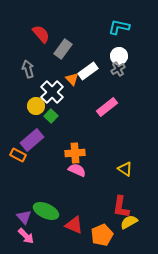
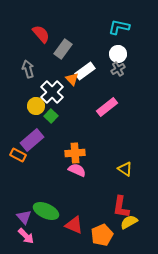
white circle: moved 1 px left, 2 px up
white rectangle: moved 3 px left
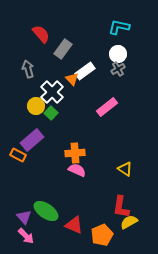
green square: moved 3 px up
green ellipse: rotated 10 degrees clockwise
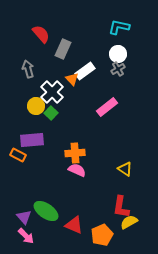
gray rectangle: rotated 12 degrees counterclockwise
purple rectangle: rotated 35 degrees clockwise
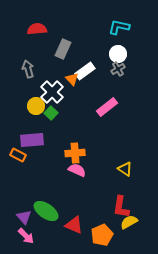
red semicircle: moved 4 px left, 5 px up; rotated 54 degrees counterclockwise
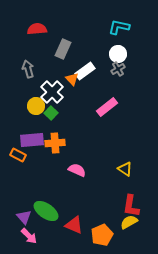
orange cross: moved 20 px left, 10 px up
red L-shape: moved 10 px right, 1 px up
pink arrow: moved 3 px right
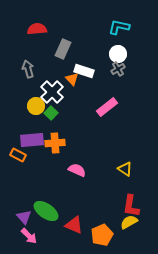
white rectangle: moved 1 px left; rotated 54 degrees clockwise
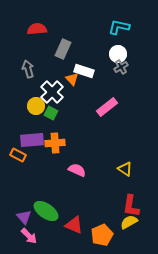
gray cross: moved 3 px right, 2 px up
green square: rotated 16 degrees counterclockwise
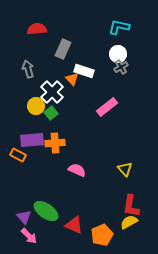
green square: rotated 24 degrees clockwise
yellow triangle: rotated 14 degrees clockwise
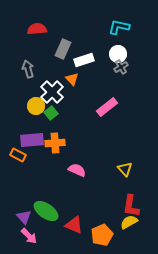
white rectangle: moved 11 px up; rotated 36 degrees counterclockwise
